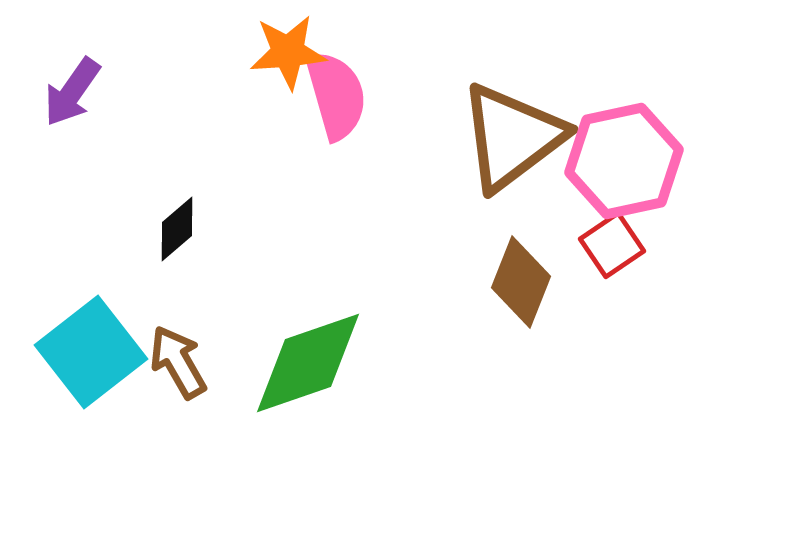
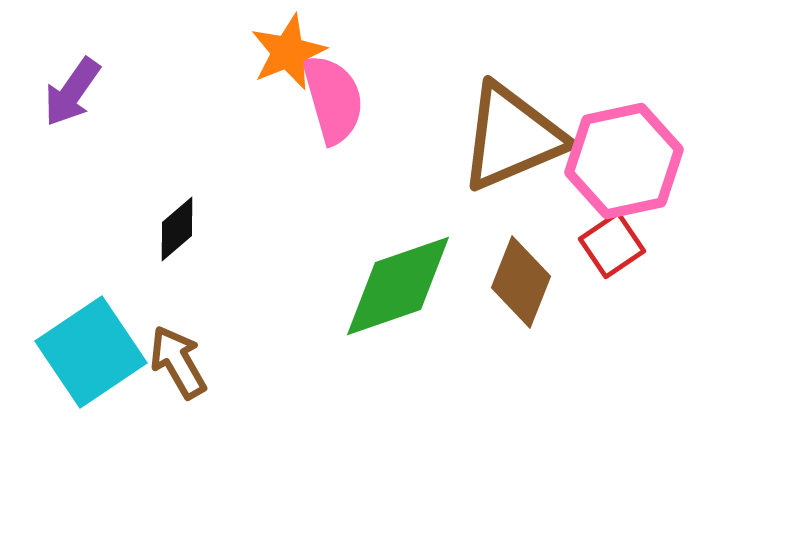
orange star: rotated 18 degrees counterclockwise
pink semicircle: moved 3 px left, 4 px down
brown triangle: rotated 14 degrees clockwise
cyan square: rotated 4 degrees clockwise
green diamond: moved 90 px right, 77 px up
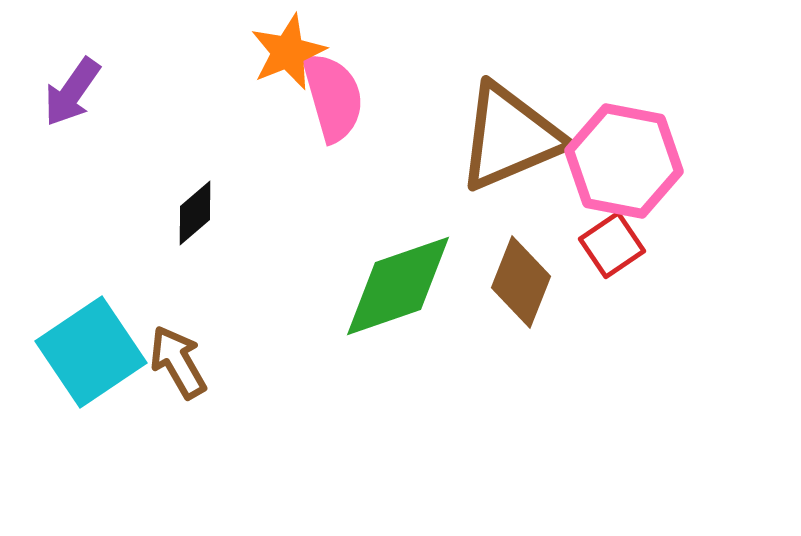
pink semicircle: moved 2 px up
brown triangle: moved 2 px left
pink hexagon: rotated 23 degrees clockwise
black diamond: moved 18 px right, 16 px up
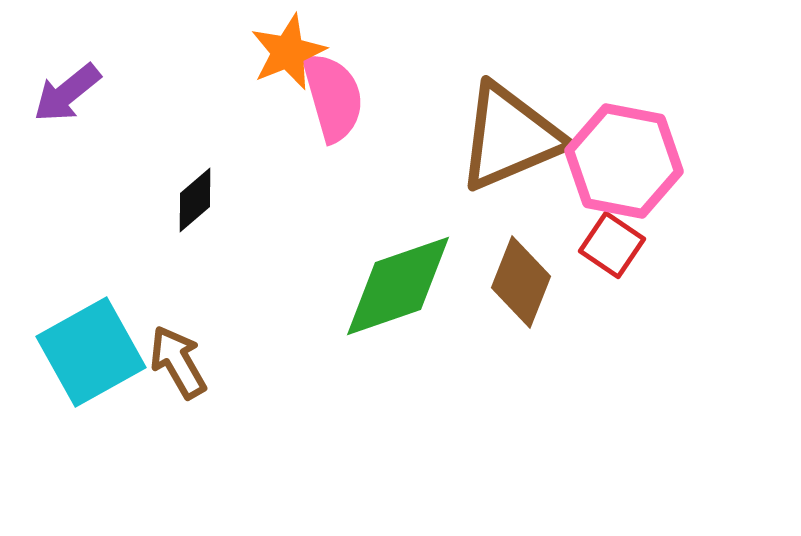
purple arrow: moved 5 px left, 1 px down; rotated 16 degrees clockwise
black diamond: moved 13 px up
red square: rotated 22 degrees counterclockwise
cyan square: rotated 5 degrees clockwise
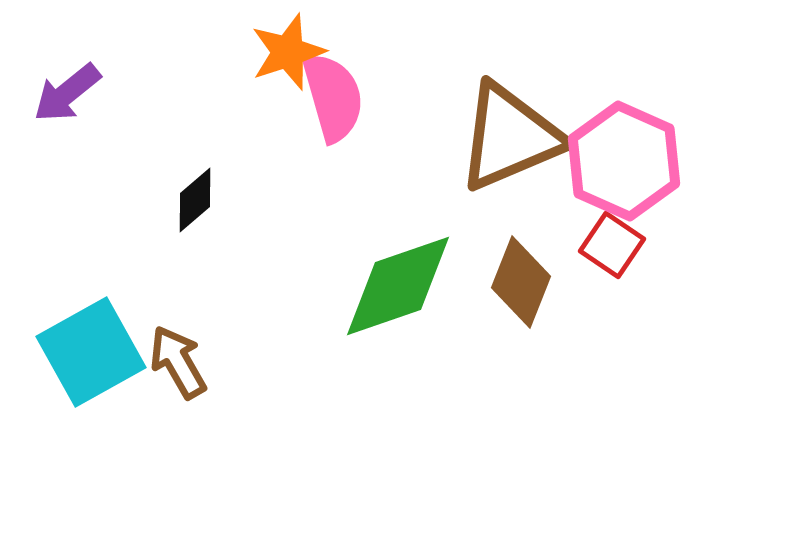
orange star: rotated 4 degrees clockwise
pink hexagon: rotated 13 degrees clockwise
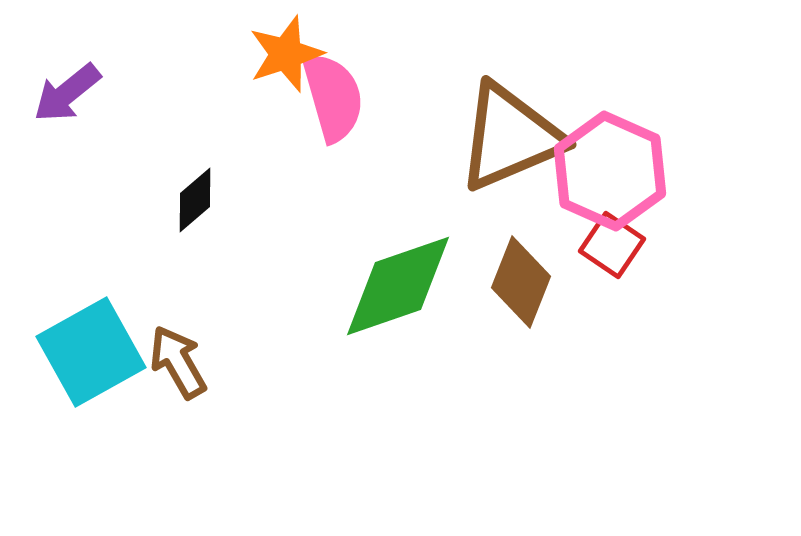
orange star: moved 2 px left, 2 px down
pink hexagon: moved 14 px left, 10 px down
